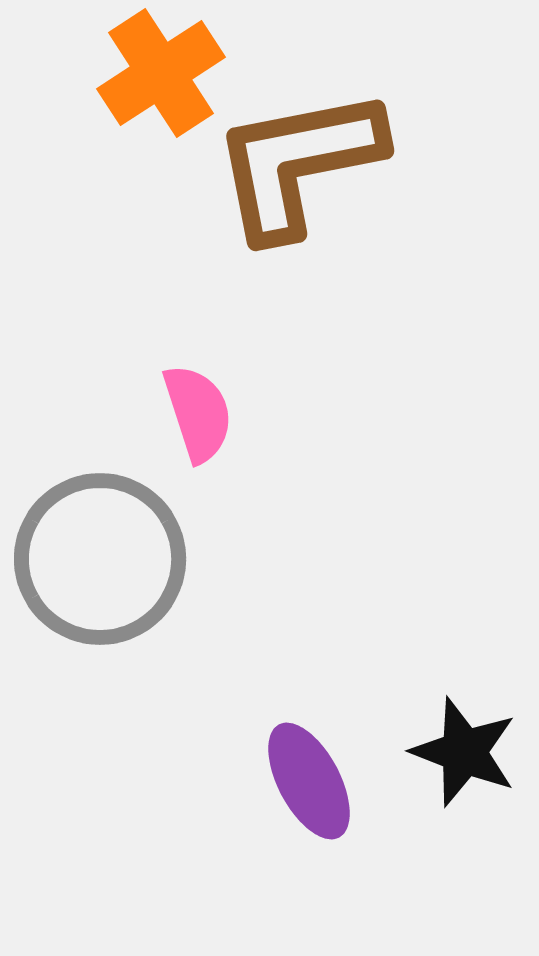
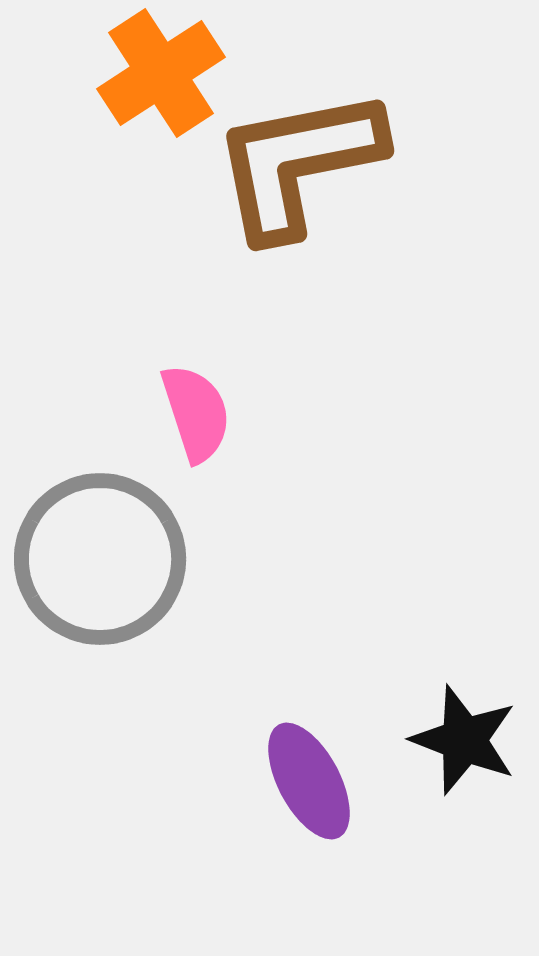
pink semicircle: moved 2 px left
black star: moved 12 px up
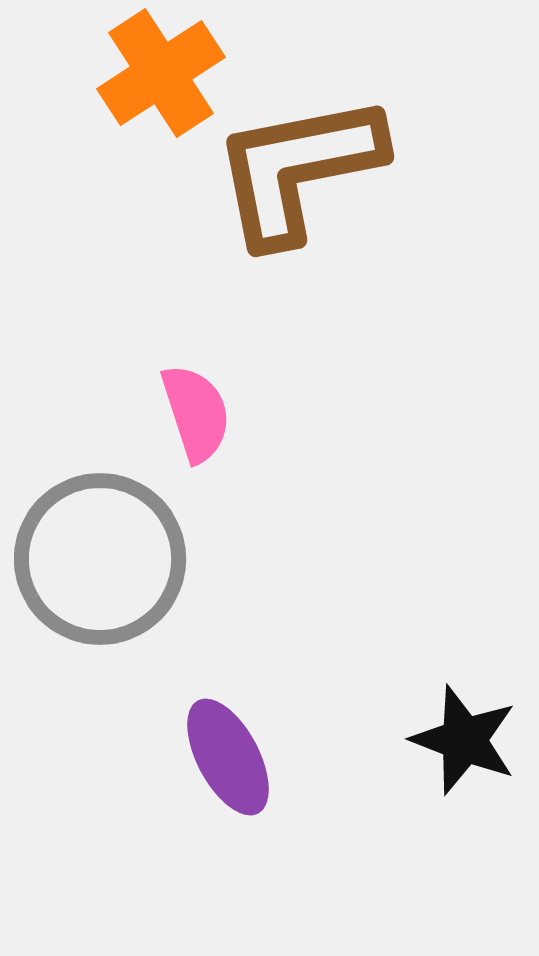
brown L-shape: moved 6 px down
purple ellipse: moved 81 px left, 24 px up
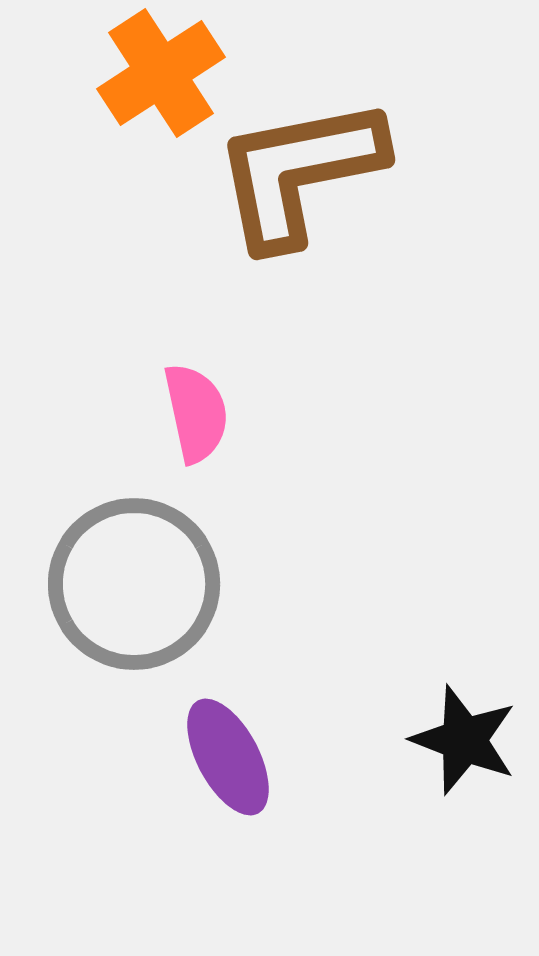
brown L-shape: moved 1 px right, 3 px down
pink semicircle: rotated 6 degrees clockwise
gray circle: moved 34 px right, 25 px down
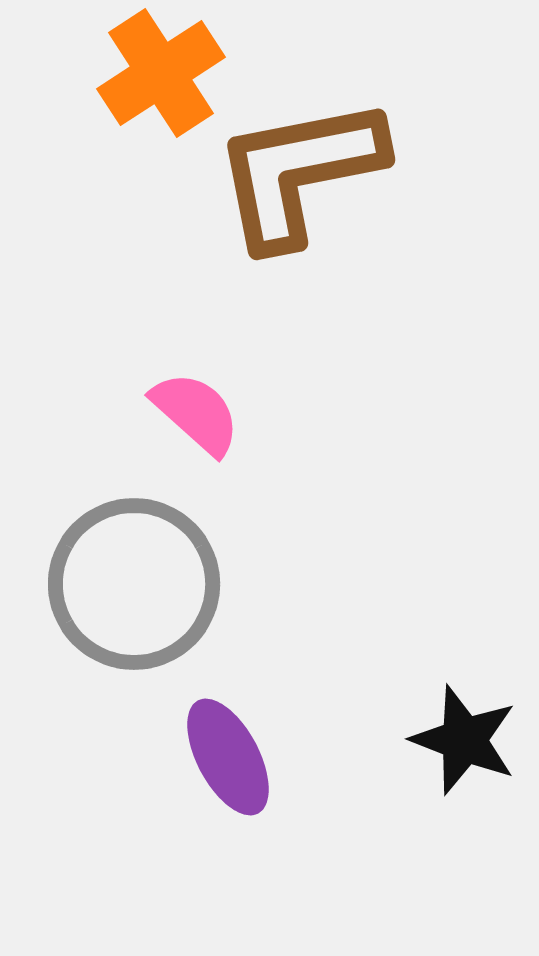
pink semicircle: rotated 36 degrees counterclockwise
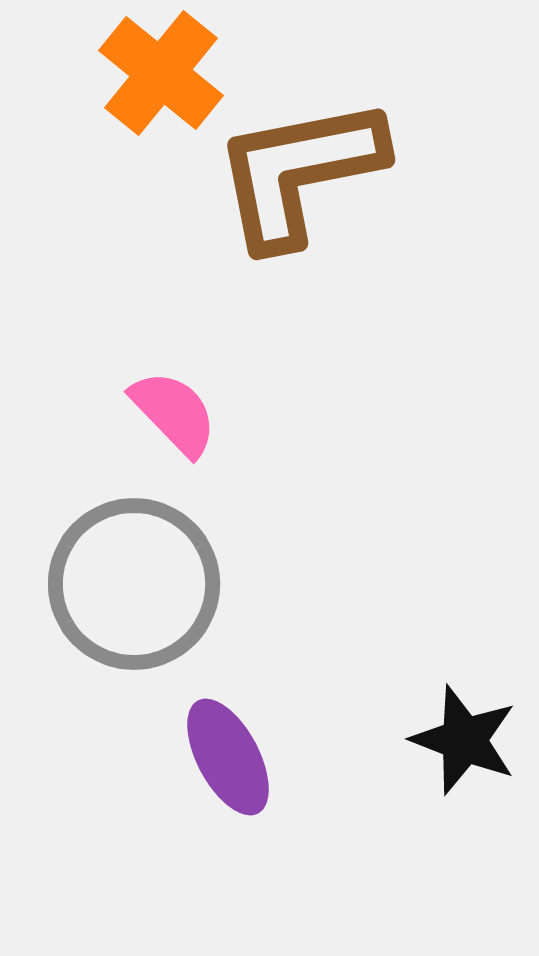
orange cross: rotated 18 degrees counterclockwise
pink semicircle: moved 22 px left; rotated 4 degrees clockwise
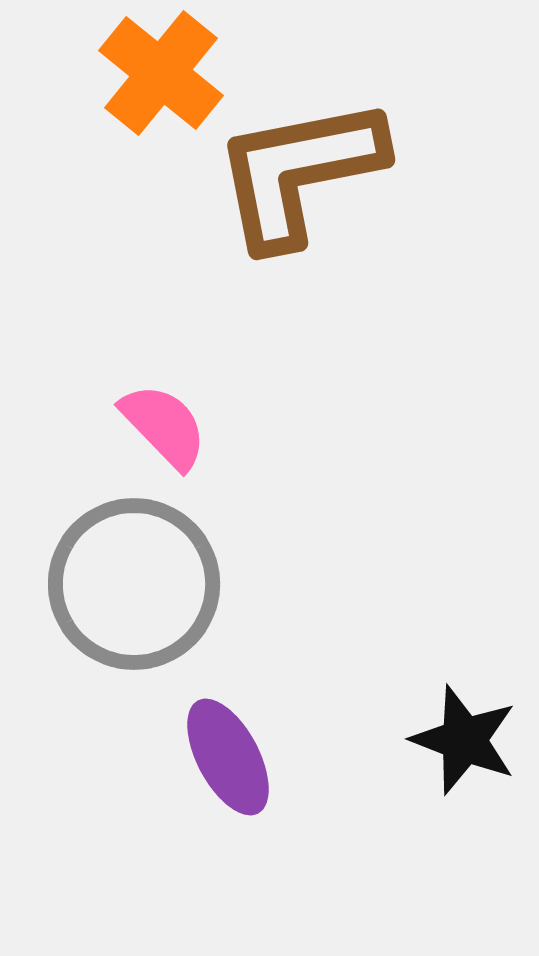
pink semicircle: moved 10 px left, 13 px down
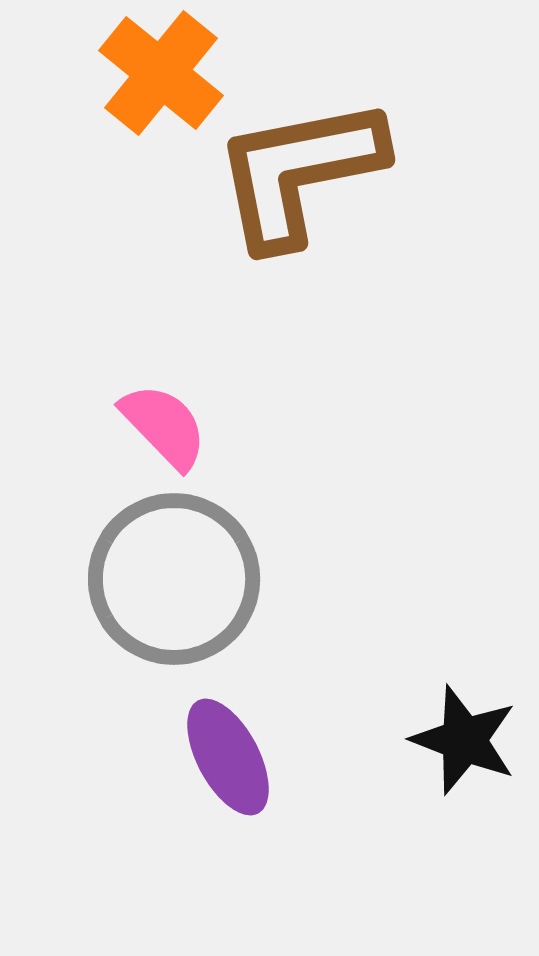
gray circle: moved 40 px right, 5 px up
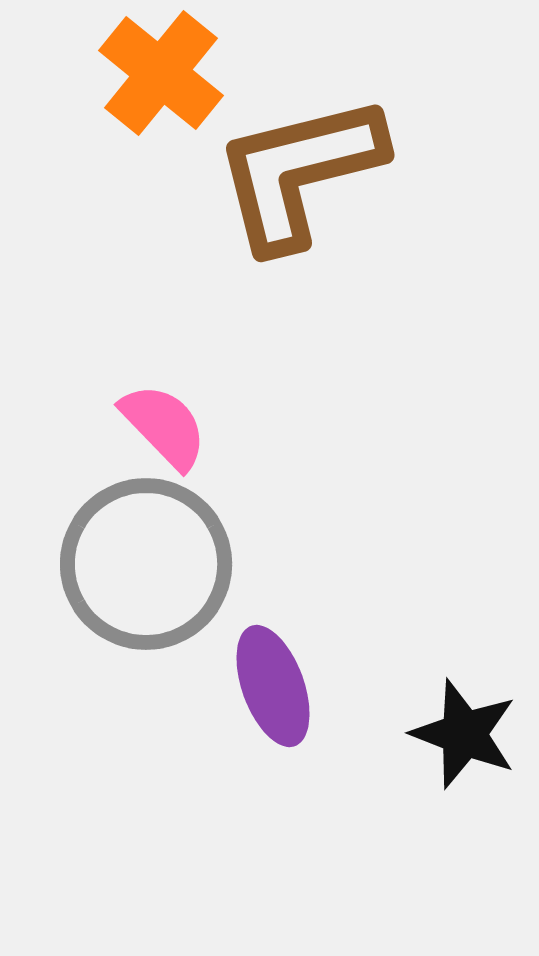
brown L-shape: rotated 3 degrees counterclockwise
gray circle: moved 28 px left, 15 px up
black star: moved 6 px up
purple ellipse: moved 45 px right, 71 px up; rotated 8 degrees clockwise
